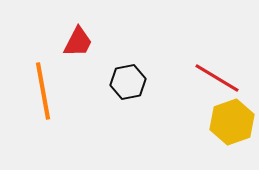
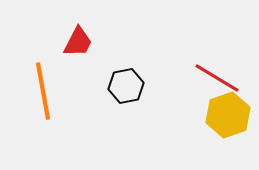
black hexagon: moved 2 px left, 4 px down
yellow hexagon: moved 4 px left, 7 px up
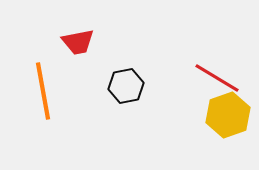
red trapezoid: rotated 52 degrees clockwise
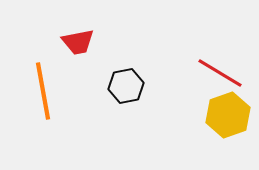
red line: moved 3 px right, 5 px up
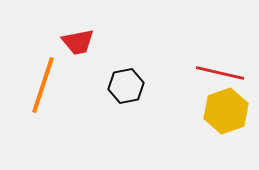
red line: rotated 18 degrees counterclockwise
orange line: moved 6 px up; rotated 28 degrees clockwise
yellow hexagon: moved 2 px left, 4 px up
